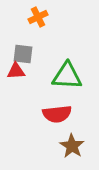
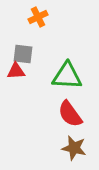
red semicircle: moved 13 px right; rotated 60 degrees clockwise
brown star: moved 2 px right, 2 px down; rotated 20 degrees counterclockwise
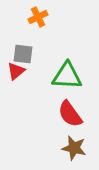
red triangle: rotated 36 degrees counterclockwise
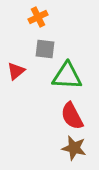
gray square: moved 22 px right, 5 px up
red semicircle: moved 2 px right, 2 px down; rotated 8 degrees clockwise
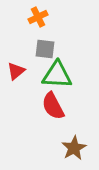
green triangle: moved 10 px left, 1 px up
red semicircle: moved 19 px left, 10 px up
brown star: rotated 30 degrees clockwise
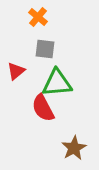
orange cross: rotated 24 degrees counterclockwise
green triangle: moved 8 px down; rotated 8 degrees counterclockwise
red semicircle: moved 10 px left, 2 px down
